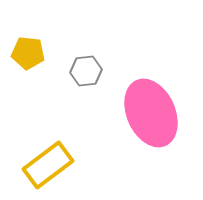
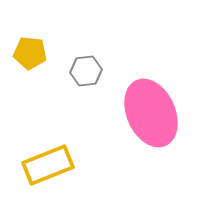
yellow pentagon: moved 2 px right
yellow rectangle: rotated 15 degrees clockwise
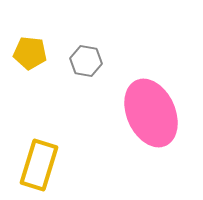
gray hexagon: moved 10 px up; rotated 16 degrees clockwise
yellow rectangle: moved 9 px left; rotated 51 degrees counterclockwise
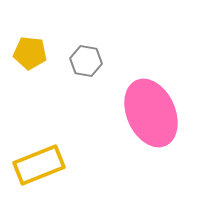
yellow rectangle: rotated 51 degrees clockwise
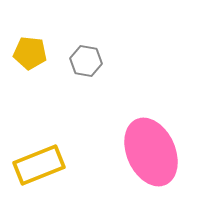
pink ellipse: moved 39 px down
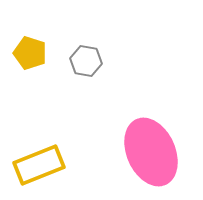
yellow pentagon: rotated 12 degrees clockwise
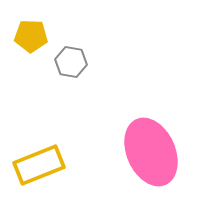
yellow pentagon: moved 1 px right, 17 px up; rotated 16 degrees counterclockwise
gray hexagon: moved 15 px left, 1 px down
